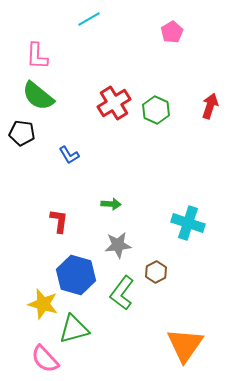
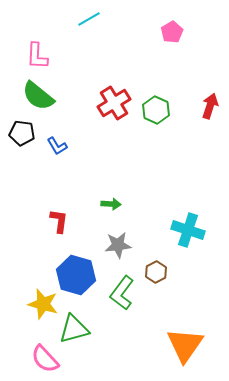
blue L-shape: moved 12 px left, 9 px up
cyan cross: moved 7 px down
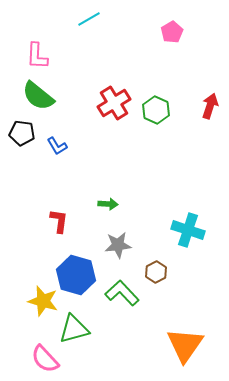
green arrow: moved 3 px left
green L-shape: rotated 100 degrees clockwise
yellow star: moved 3 px up
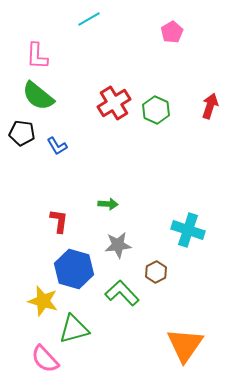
blue hexagon: moved 2 px left, 6 px up
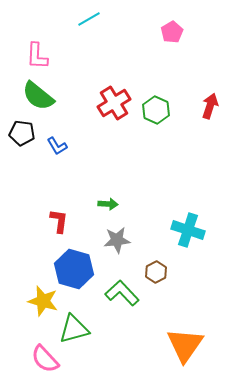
gray star: moved 1 px left, 5 px up
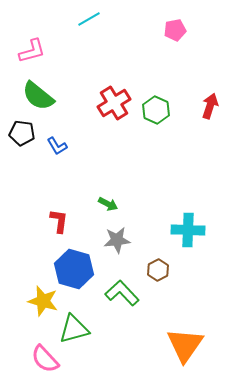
pink pentagon: moved 3 px right, 2 px up; rotated 20 degrees clockwise
pink L-shape: moved 5 px left, 5 px up; rotated 108 degrees counterclockwise
green arrow: rotated 24 degrees clockwise
cyan cross: rotated 16 degrees counterclockwise
brown hexagon: moved 2 px right, 2 px up
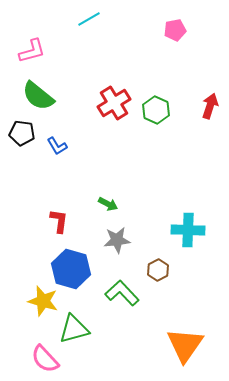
blue hexagon: moved 3 px left
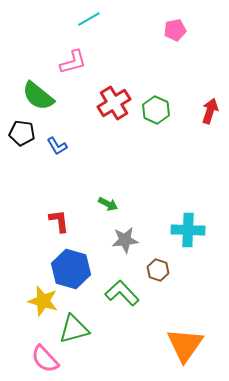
pink L-shape: moved 41 px right, 11 px down
red arrow: moved 5 px down
red L-shape: rotated 15 degrees counterclockwise
gray star: moved 8 px right
brown hexagon: rotated 15 degrees counterclockwise
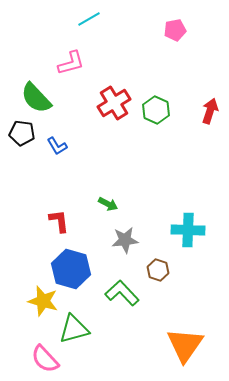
pink L-shape: moved 2 px left, 1 px down
green semicircle: moved 2 px left, 2 px down; rotated 8 degrees clockwise
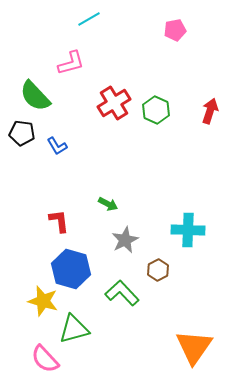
green semicircle: moved 1 px left, 2 px up
gray star: rotated 20 degrees counterclockwise
brown hexagon: rotated 15 degrees clockwise
orange triangle: moved 9 px right, 2 px down
